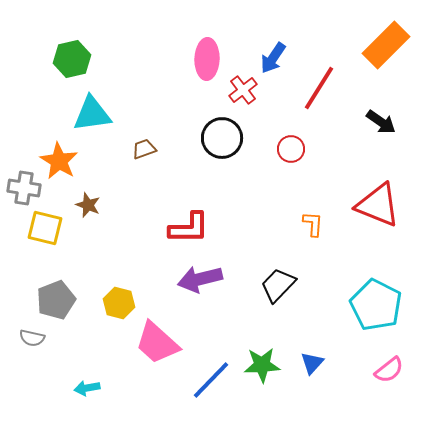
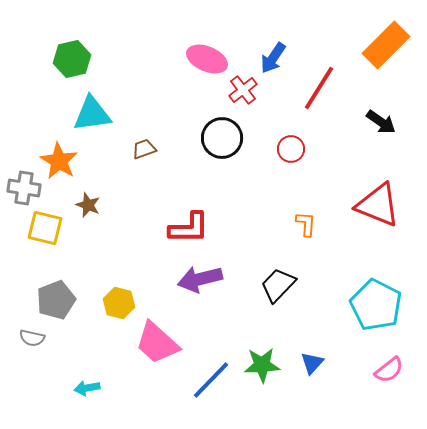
pink ellipse: rotated 69 degrees counterclockwise
orange L-shape: moved 7 px left
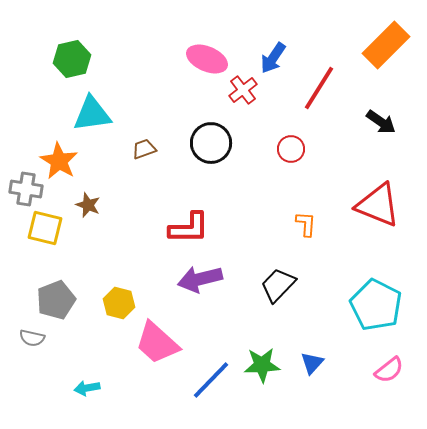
black circle: moved 11 px left, 5 px down
gray cross: moved 2 px right, 1 px down
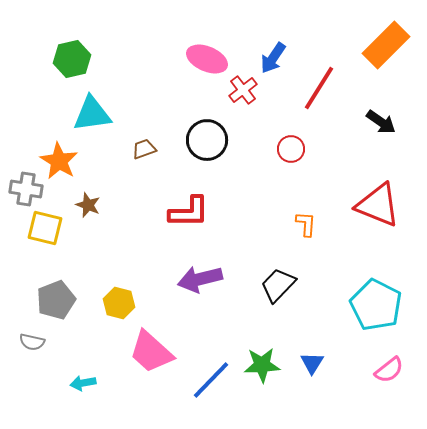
black circle: moved 4 px left, 3 px up
red L-shape: moved 16 px up
gray semicircle: moved 4 px down
pink trapezoid: moved 6 px left, 9 px down
blue triangle: rotated 10 degrees counterclockwise
cyan arrow: moved 4 px left, 5 px up
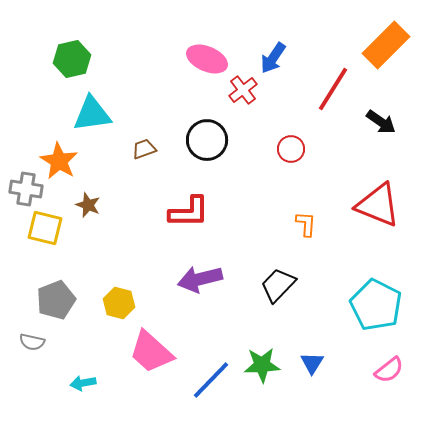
red line: moved 14 px right, 1 px down
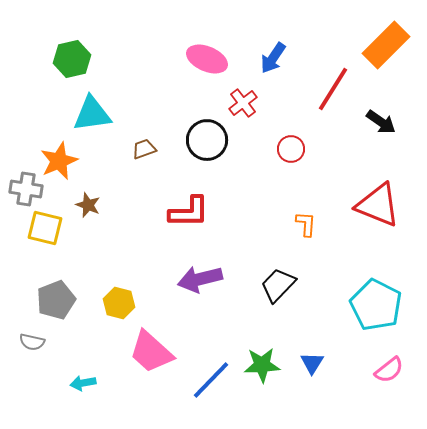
red cross: moved 13 px down
orange star: rotated 18 degrees clockwise
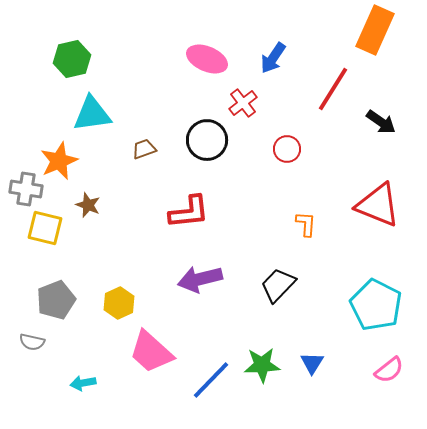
orange rectangle: moved 11 px left, 15 px up; rotated 21 degrees counterclockwise
red circle: moved 4 px left
red L-shape: rotated 6 degrees counterclockwise
yellow hexagon: rotated 20 degrees clockwise
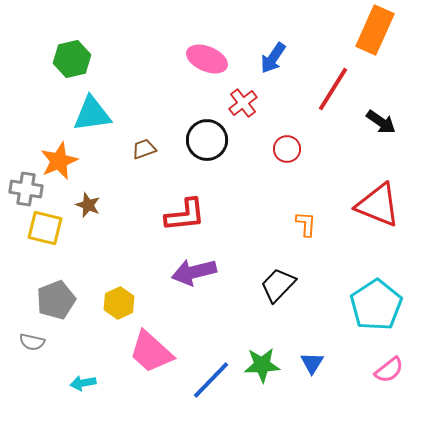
red L-shape: moved 4 px left, 3 px down
purple arrow: moved 6 px left, 7 px up
cyan pentagon: rotated 12 degrees clockwise
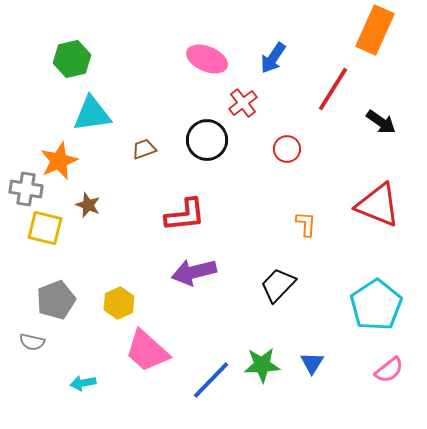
pink trapezoid: moved 4 px left, 1 px up
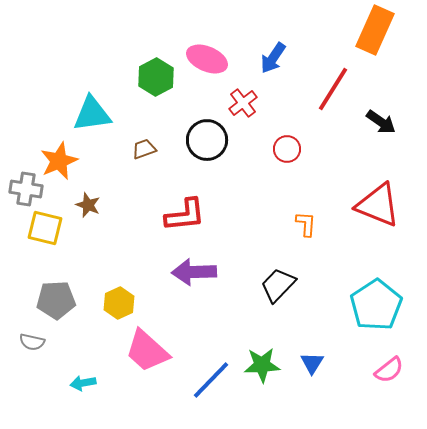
green hexagon: moved 84 px right, 18 px down; rotated 15 degrees counterclockwise
purple arrow: rotated 12 degrees clockwise
gray pentagon: rotated 18 degrees clockwise
